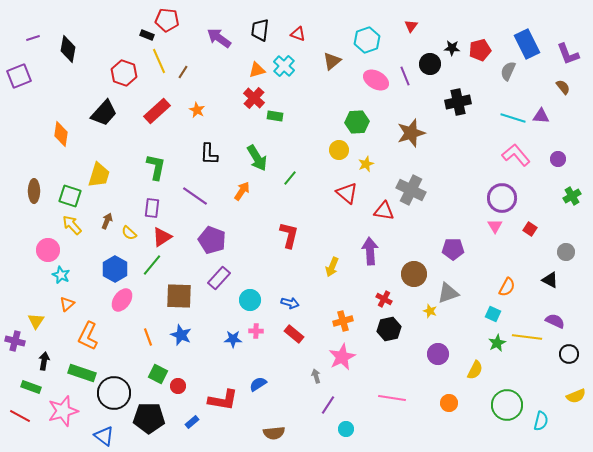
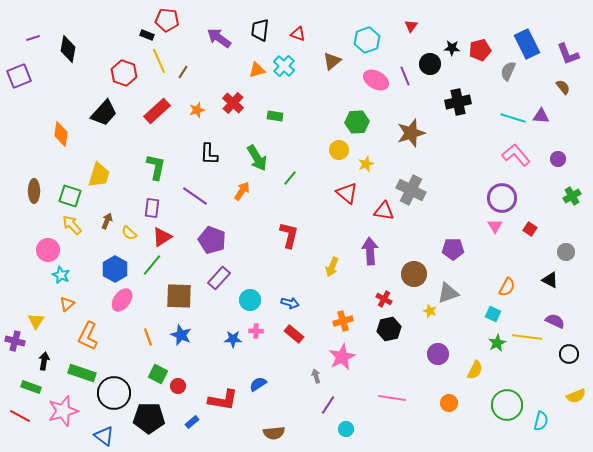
red cross at (254, 98): moved 21 px left, 5 px down
orange star at (197, 110): rotated 28 degrees clockwise
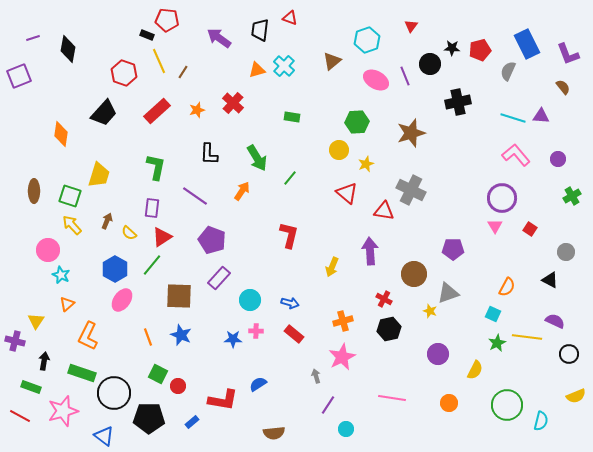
red triangle at (298, 34): moved 8 px left, 16 px up
green rectangle at (275, 116): moved 17 px right, 1 px down
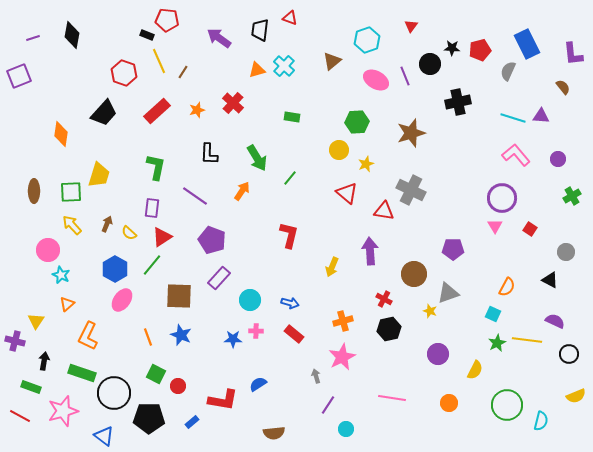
black diamond at (68, 49): moved 4 px right, 14 px up
purple L-shape at (568, 54): moved 5 px right; rotated 15 degrees clockwise
green square at (70, 196): moved 1 px right, 4 px up; rotated 20 degrees counterclockwise
brown arrow at (107, 221): moved 3 px down
yellow line at (527, 337): moved 3 px down
green square at (158, 374): moved 2 px left
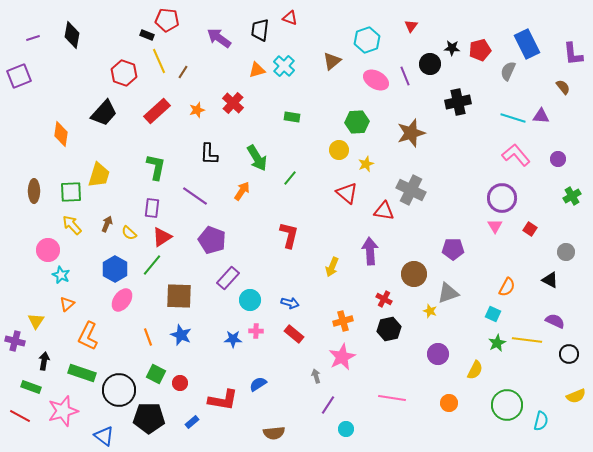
purple rectangle at (219, 278): moved 9 px right
red circle at (178, 386): moved 2 px right, 3 px up
black circle at (114, 393): moved 5 px right, 3 px up
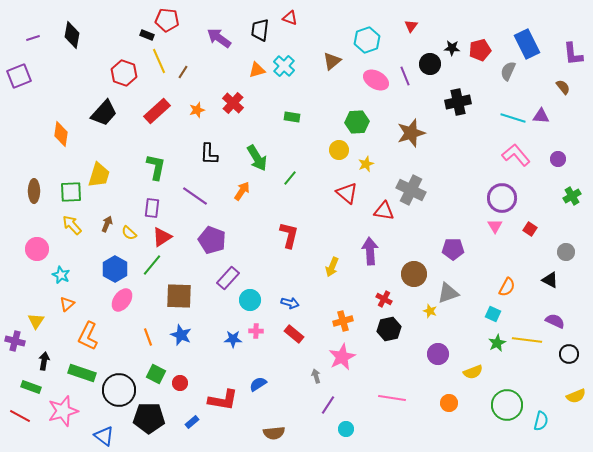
pink circle at (48, 250): moved 11 px left, 1 px up
yellow semicircle at (475, 370): moved 2 px left, 2 px down; rotated 42 degrees clockwise
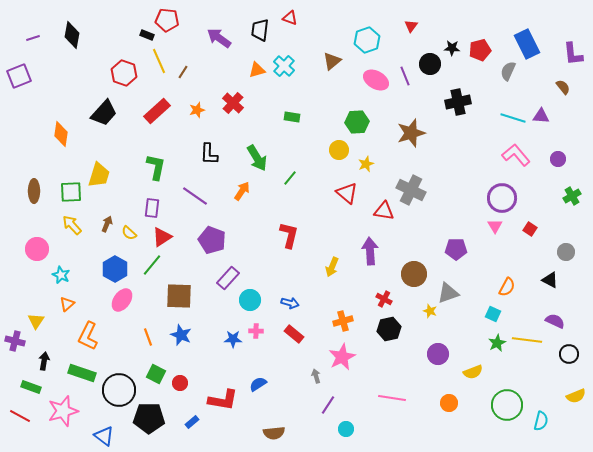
purple pentagon at (453, 249): moved 3 px right
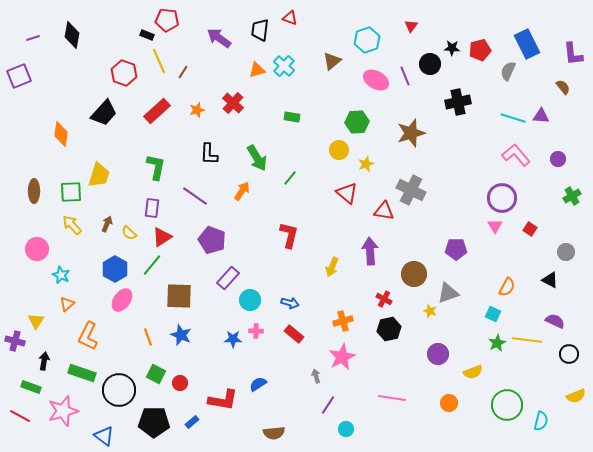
black pentagon at (149, 418): moved 5 px right, 4 px down
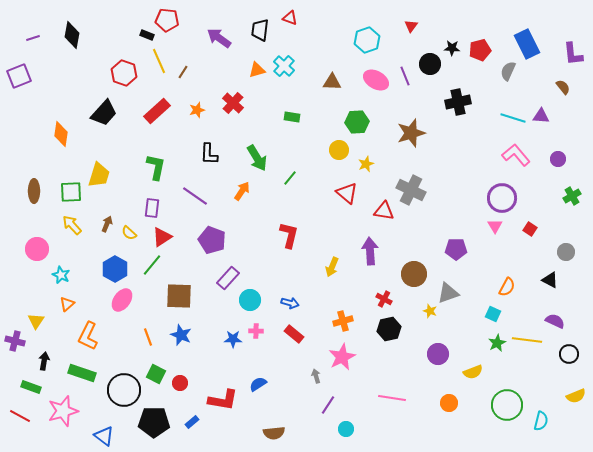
brown triangle at (332, 61): moved 21 px down; rotated 42 degrees clockwise
black circle at (119, 390): moved 5 px right
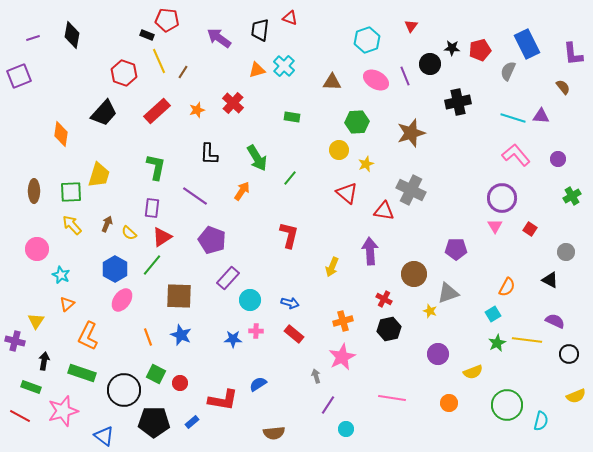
cyan square at (493, 314): rotated 35 degrees clockwise
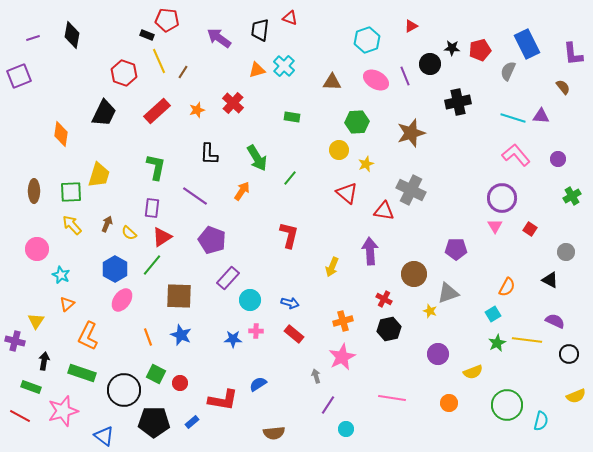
red triangle at (411, 26): rotated 24 degrees clockwise
black trapezoid at (104, 113): rotated 16 degrees counterclockwise
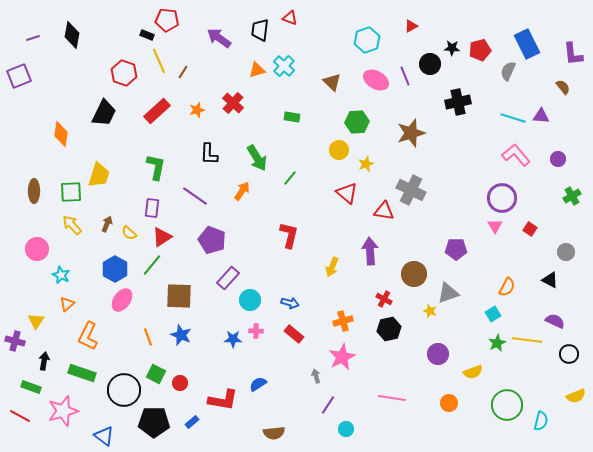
brown triangle at (332, 82): rotated 42 degrees clockwise
